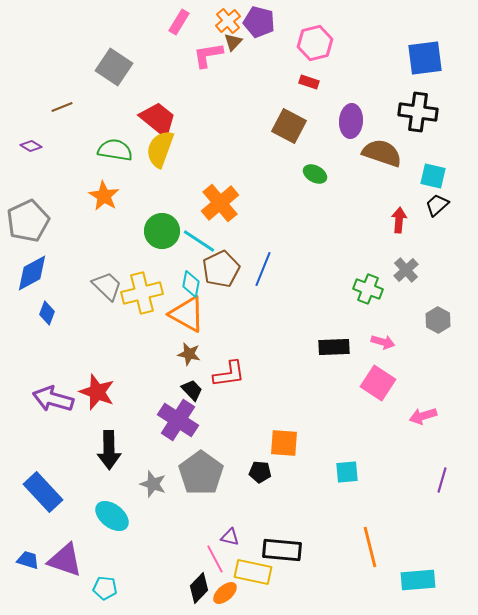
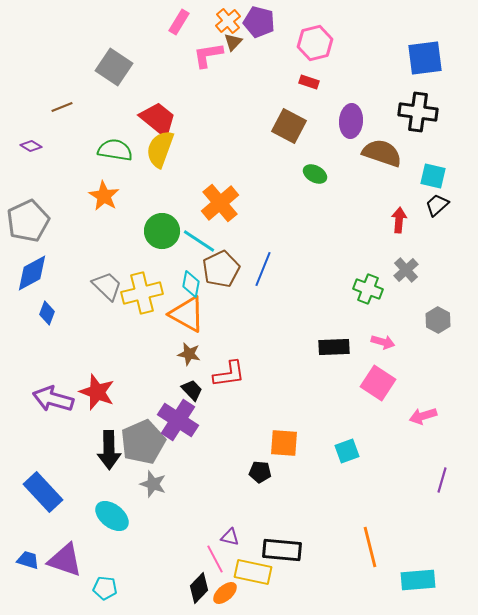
cyan square at (347, 472): moved 21 px up; rotated 15 degrees counterclockwise
gray pentagon at (201, 473): moved 58 px left, 31 px up; rotated 12 degrees clockwise
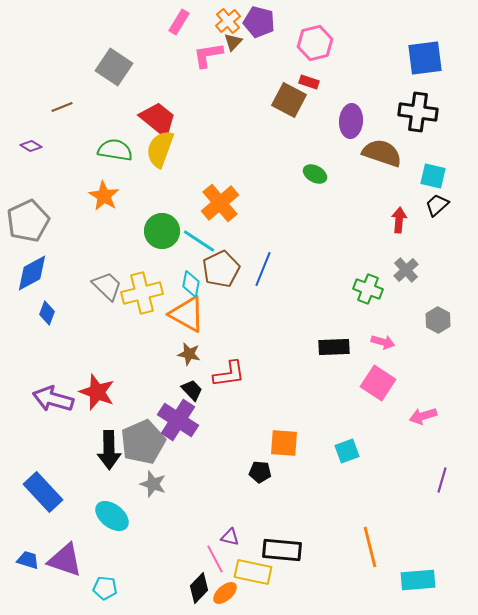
brown square at (289, 126): moved 26 px up
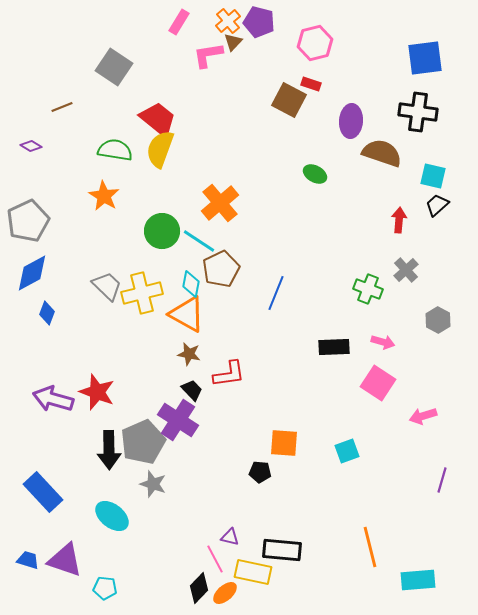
red rectangle at (309, 82): moved 2 px right, 2 px down
blue line at (263, 269): moved 13 px right, 24 px down
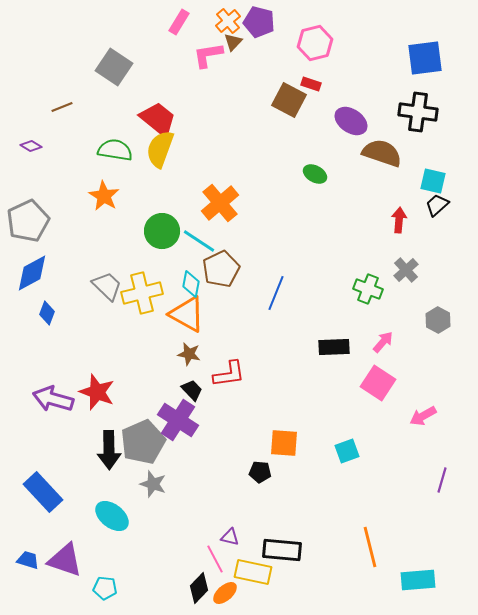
purple ellipse at (351, 121): rotated 60 degrees counterclockwise
cyan square at (433, 176): moved 5 px down
pink arrow at (383, 342): rotated 65 degrees counterclockwise
pink arrow at (423, 416): rotated 12 degrees counterclockwise
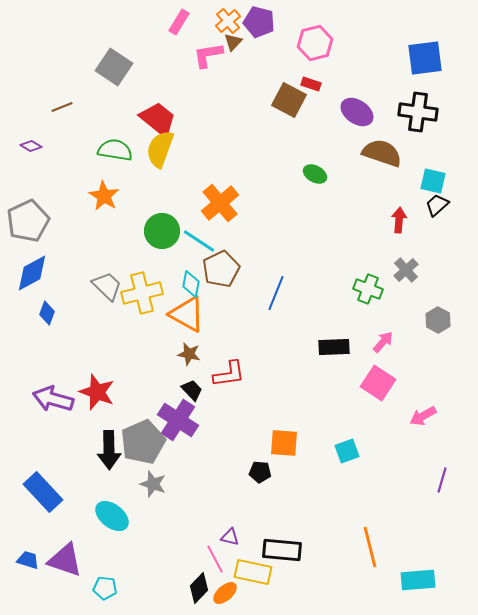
purple ellipse at (351, 121): moved 6 px right, 9 px up
